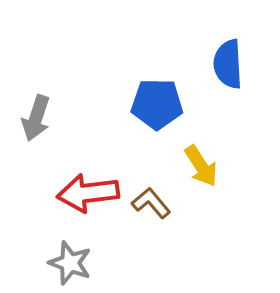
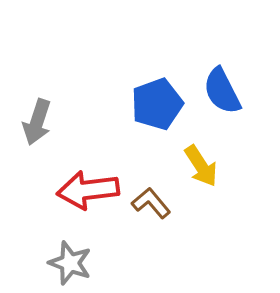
blue semicircle: moved 6 px left, 27 px down; rotated 24 degrees counterclockwise
blue pentagon: rotated 21 degrees counterclockwise
gray arrow: moved 1 px right, 4 px down
red arrow: moved 3 px up
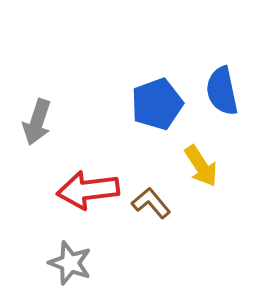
blue semicircle: rotated 15 degrees clockwise
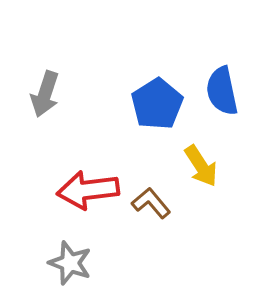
blue pentagon: rotated 12 degrees counterclockwise
gray arrow: moved 8 px right, 28 px up
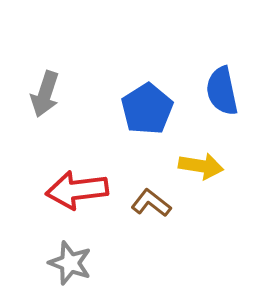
blue pentagon: moved 10 px left, 5 px down
yellow arrow: rotated 48 degrees counterclockwise
red arrow: moved 11 px left
brown L-shape: rotated 12 degrees counterclockwise
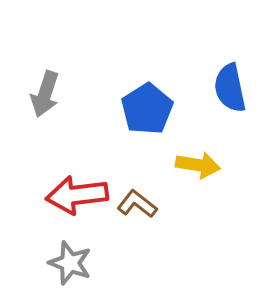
blue semicircle: moved 8 px right, 3 px up
yellow arrow: moved 3 px left, 1 px up
red arrow: moved 5 px down
brown L-shape: moved 14 px left, 1 px down
